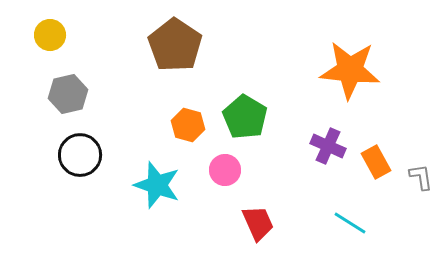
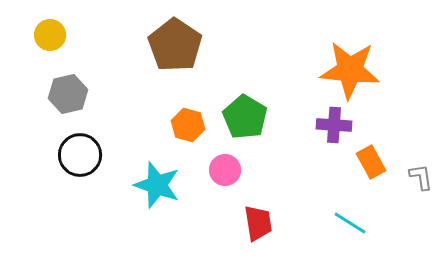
purple cross: moved 6 px right, 21 px up; rotated 20 degrees counterclockwise
orange rectangle: moved 5 px left
red trapezoid: rotated 15 degrees clockwise
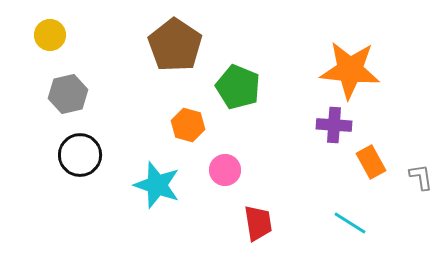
green pentagon: moved 7 px left, 30 px up; rotated 9 degrees counterclockwise
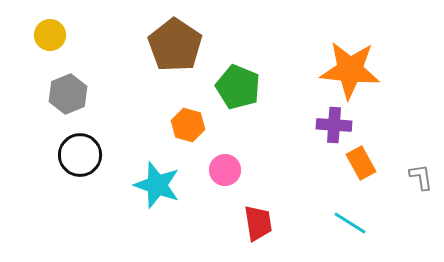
gray hexagon: rotated 9 degrees counterclockwise
orange rectangle: moved 10 px left, 1 px down
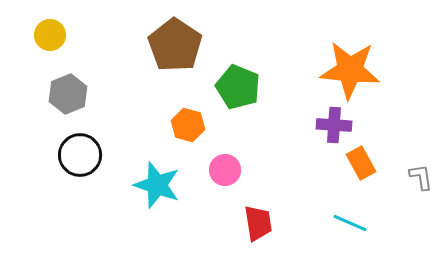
cyan line: rotated 8 degrees counterclockwise
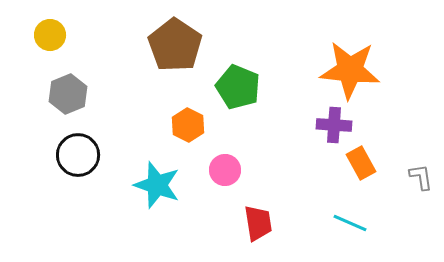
orange hexagon: rotated 12 degrees clockwise
black circle: moved 2 px left
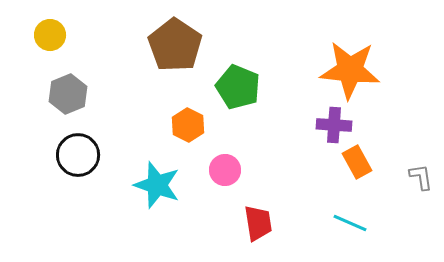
orange rectangle: moved 4 px left, 1 px up
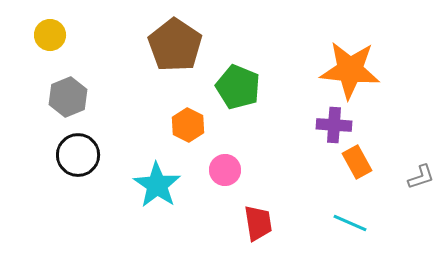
gray hexagon: moved 3 px down
gray L-shape: rotated 80 degrees clockwise
cyan star: rotated 15 degrees clockwise
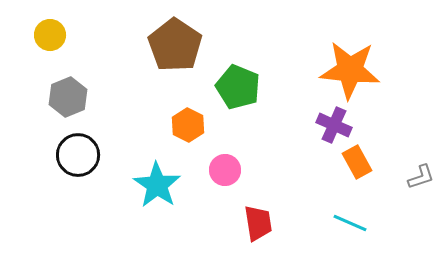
purple cross: rotated 20 degrees clockwise
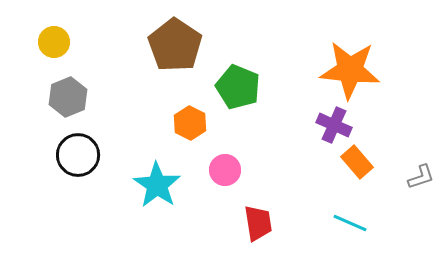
yellow circle: moved 4 px right, 7 px down
orange hexagon: moved 2 px right, 2 px up
orange rectangle: rotated 12 degrees counterclockwise
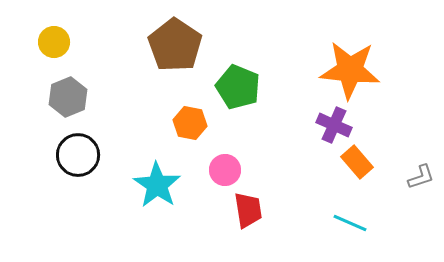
orange hexagon: rotated 16 degrees counterclockwise
red trapezoid: moved 10 px left, 13 px up
